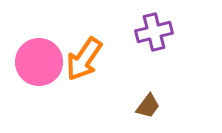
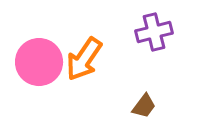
brown trapezoid: moved 4 px left
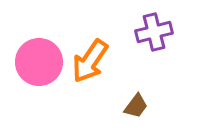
orange arrow: moved 6 px right, 2 px down
brown trapezoid: moved 8 px left
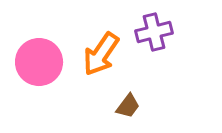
orange arrow: moved 11 px right, 7 px up
brown trapezoid: moved 8 px left
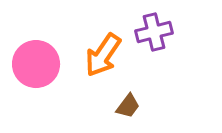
orange arrow: moved 2 px right, 1 px down
pink circle: moved 3 px left, 2 px down
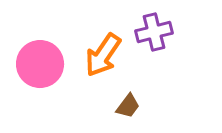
pink circle: moved 4 px right
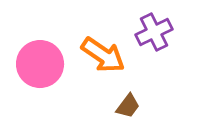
purple cross: rotated 12 degrees counterclockwise
orange arrow: rotated 90 degrees counterclockwise
